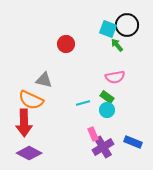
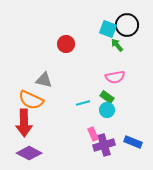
purple cross: moved 1 px right, 2 px up; rotated 15 degrees clockwise
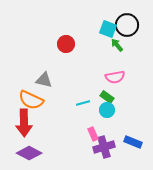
purple cross: moved 2 px down
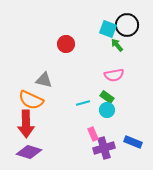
pink semicircle: moved 1 px left, 2 px up
red arrow: moved 2 px right, 1 px down
purple cross: moved 1 px down
purple diamond: moved 1 px up; rotated 10 degrees counterclockwise
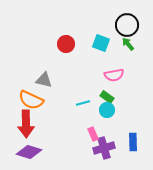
cyan square: moved 7 px left, 14 px down
green arrow: moved 11 px right, 1 px up
blue rectangle: rotated 66 degrees clockwise
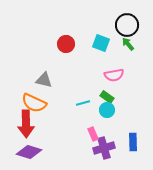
orange semicircle: moved 3 px right, 3 px down
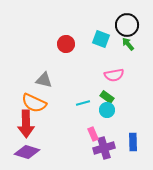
cyan square: moved 4 px up
purple diamond: moved 2 px left
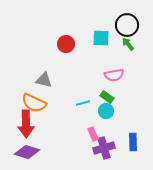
cyan square: moved 1 px up; rotated 18 degrees counterclockwise
cyan circle: moved 1 px left, 1 px down
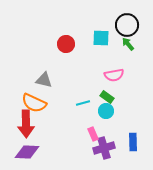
purple diamond: rotated 15 degrees counterclockwise
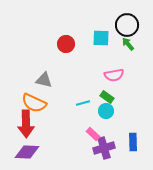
pink rectangle: rotated 24 degrees counterclockwise
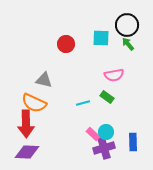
cyan circle: moved 21 px down
